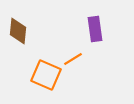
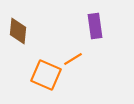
purple rectangle: moved 3 px up
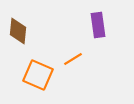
purple rectangle: moved 3 px right, 1 px up
orange square: moved 8 px left
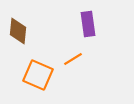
purple rectangle: moved 10 px left, 1 px up
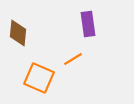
brown diamond: moved 2 px down
orange square: moved 1 px right, 3 px down
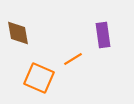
purple rectangle: moved 15 px right, 11 px down
brown diamond: rotated 16 degrees counterclockwise
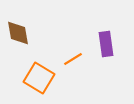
purple rectangle: moved 3 px right, 9 px down
orange square: rotated 8 degrees clockwise
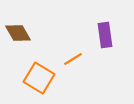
brown diamond: rotated 20 degrees counterclockwise
purple rectangle: moved 1 px left, 9 px up
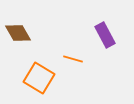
purple rectangle: rotated 20 degrees counterclockwise
orange line: rotated 48 degrees clockwise
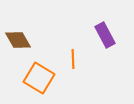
brown diamond: moved 7 px down
orange line: rotated 72 degrees clockwise
